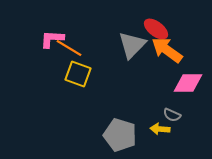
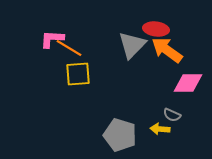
red ellipse: rotated 30 degrees counterclockwise
yellow square: rotated 24 degrees counterclockwise
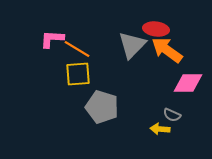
orange line: moved 8 px right, 1 px down
gray pentagon: moved 18 px left, 28 px up
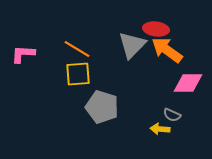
pink L-shape: moved 29 px left, 15 px down
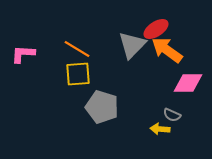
red ellipse: rotated 40 degrees counterclockwise
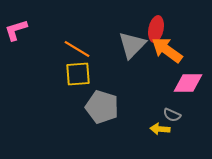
red ellipse: rotated 45 degrees counterclockwise
pink L-shape: moved 7 px left, 24 px up; rotated 20 degrees counterclockwise
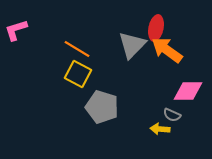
red ellipse: moved 1 px up
yellow square: rotated 32 degrees clockwise
pink diamond: moved 8 px down
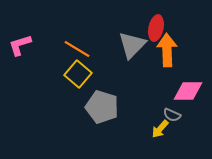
pink L-shape: moved 4 px right, 15 px down
orange arrow: rotated 52 degrees clockwise
yellow square: rotated 12 degrees clockwise
yellow arrow: rotated 54 degrees counterclockwise
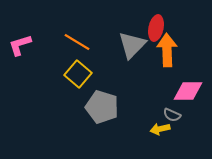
orange line: moved 7 px up
yellow arrow: rotated 36 degrees clockwise
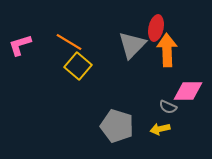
orange line: moved 8 px left
yellow square: moved 8 px up
gray pentagon: moved 15 px right, 19 px down
gray semicircle: moved 4 px left, 8 px up
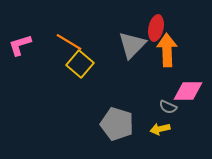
yellow square: moved 2 px right, 2 px up
gray pentagon: moved 2 px up
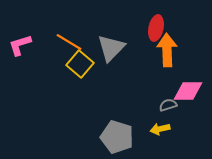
gray triangle: moved 21 px left, 3 px down
gray semicircle: moved 2 px up; rotated 138 degrees clockwise
gray pentagon: moved 13 px down
